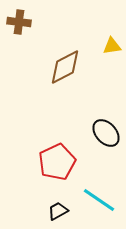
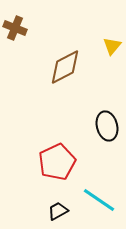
brown cross: moved 4 px left, 6 px down; rotated 15 degrees clockwise
yellow triangle: rotated 42 degrees counterclockwise
black ellipse: moved 1 px right, 7 px up; rotated 28 degrees clockwise
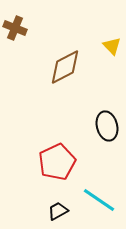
yellow triangle: rotated 24 degrees counterclockwise
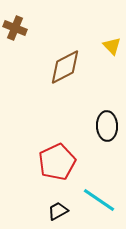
black ellipse: rotated 12 degrees clockwise
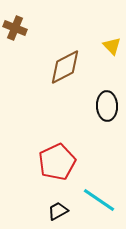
black ellipse: moved 20 px up
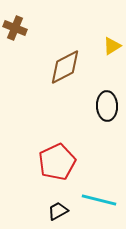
yellow triangle: rotated 42 degrees clockwise
cyan line: rotated 20 degrees counterclockwise
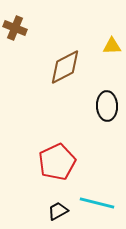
yellow triangle: rotated 30 degrees clockwise
cyan line: moved 2 px left, 3 px down
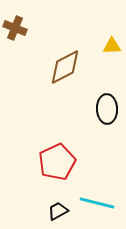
black ellipse: moved 3 px down
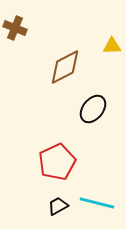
black ellipse: moved 14 px left; rotated 40 degrees clockwise
black trapezoid: moved 5 px up
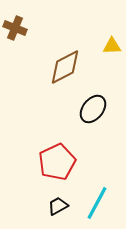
cyan line: rotated 76 degrees counterclockwise
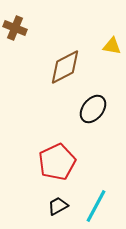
yellow triangle: rotated 12 degrees clockwise
cyan line: moved 1 px left, 3 px down
